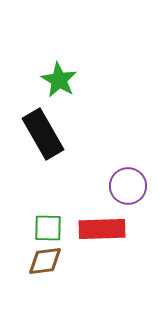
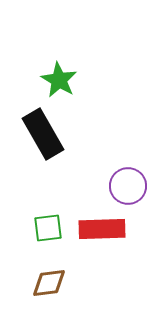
green square: rotated 8 degrees counterclockwise
brown diamond: moved 4 px right, 22 px down
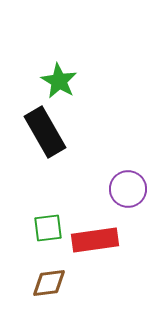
green star: moved 1 px down
black rectangle: moved 2 px right, 2 px up
purple circle: moved 3 px down
red rectangle: moved 7 px left, 11 px down; rotated 6 degrees counterclockwise
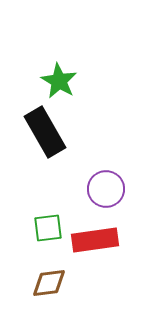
purple circle: moved 22 px left
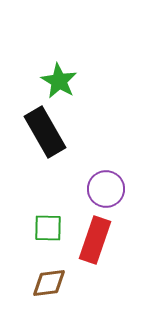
green square: rotated 8 degrees clockwise
red rectangle: rotated 63 degrees counterclockwise
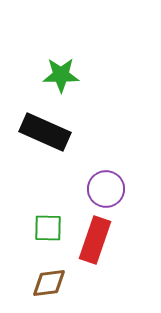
green star: moved 2 px right, 6 px up; rotated 30 degrees counterclockwise
black rectangle: rotated 36 degrees counterclockwise
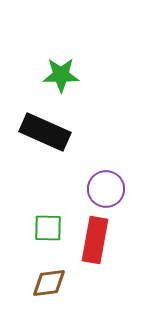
red rectangle: rotated 9 degrees counterclockwise
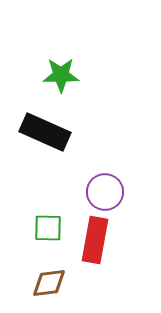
purple circle: moved 1 px left, 3 px down
